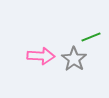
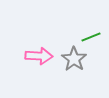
pink arrow: moved 2 px left
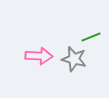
gray star: rotated 20 degrees counterclockwise
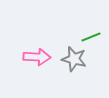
pink arrow: moved 2 px left, 1 px down
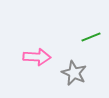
gray star: moved 14 px down; rotated 10 degrees clockwise
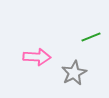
gray star: rotated 20 degrees clockwise
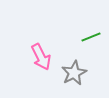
pink arrow: moved 4 px right; rotated 60 degrees clockwise
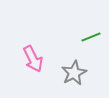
pink arrow: moved 8 px left, 2 px down
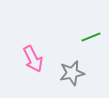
gray star: moved 2 px left; rotated 15 degrees clockwise
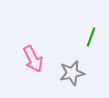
green line: rotated 48 degrees counterclockwise
